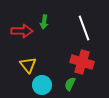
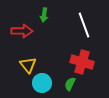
green arrow: moved 7 px up
white line: moved 3 px up
cyan circle: moved 2 px up
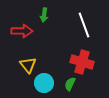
cyan circle: moved 2 px right
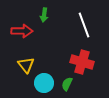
yellow triangle: moved 2 px left
green semicircle: moved 3 px left
